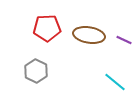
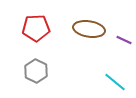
red pentagon: moved 11 px left
brown ellipse: moved 6 px up
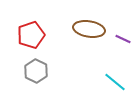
red pentagon: moved 5 px left, 7 px down; rotated 16 degrees counterclockwise
purple line: moved 1 px left, 1 px up
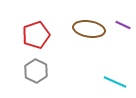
red pentagon: moved 5 px right
purple line: moved 14 px up
cyan line: rotated 15 degrees counterclockwise
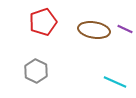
purple line: moved 2 px right, 4 px down
brown ellipse: moved 5 px right, 1 px down
red pentagon: moved 7 px right, 13 px up
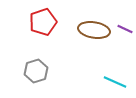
gray hexagon: rotated 15 degrees clockwise
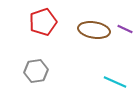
gray hexagon: rotated 10 degrees clockwise
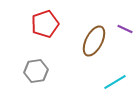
red pentagon: moved 2 px right, 2 px down
brown ellipse: moved 11 px down; rotated 72 degrees counterclockwise
cyan line: rotated 55 degrees counterclockwise
